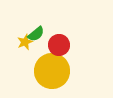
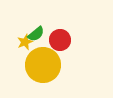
red circle: moved 1 px right, 5 px up
yellow circle: moved 9 px left, 6 px up
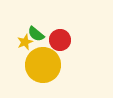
green semicircle: rotated 78 degrees clockwise
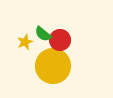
green semicircle: moved 7 px right
yellow circle: moved 10 px right, 1 px down
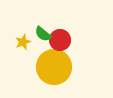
yellow star: moved 2 px left
yellow circle: moved 1 px right, 1 px down
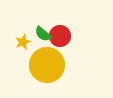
red circle: moved 4 px up
yellow circle: moved 7 px left, 2 px up
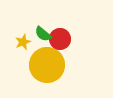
red circle: moved 3 px down
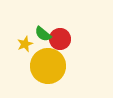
yellow star: moved 2 px right, 2 px down
yellow circle: moved 1 px right, 1 px down
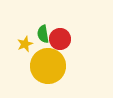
green semicircle: rotated 42 degrees clockwise
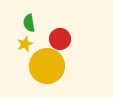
green semicircle: moved 14 px left, 11 px up
yellow circle: moved 1 px left
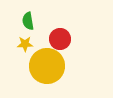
green semicircle: moved 1 px left, 2 px up
yellow star: rotated 21 degrees clockwise
